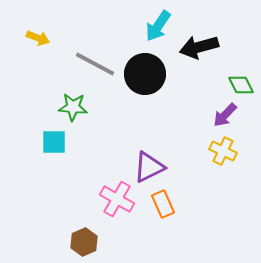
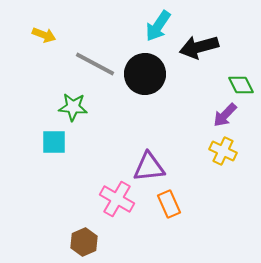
yellow arrow: moved 6 px right, 3 px up
purple triangle: rotated 20 degrees clockwise
orange rectangle: moved 6 px right
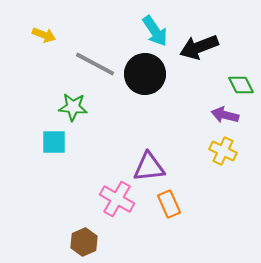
cyan arrow: moved 3 px left, 5 px down; rotated 68 degrees counterclockwise
black arrow: rotated 6 degrees counterclockwise
purple arrow: rotated 60 degrees clockwise
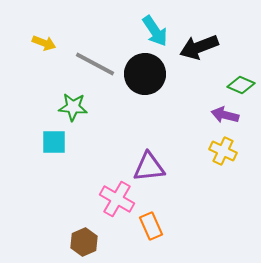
yellow arrow: moved 8 px down
green diamond: rotated 40 degrees counterclockwise
orange rectangle: moved 18 px left, 22 px down
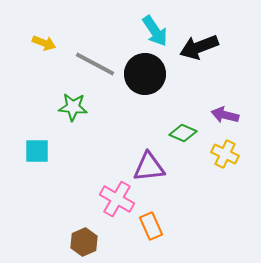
green diamond: moved 58 px left, 48 px down
cyan square: moved 17 px left, 9 px down
yellow cross: moved 2 px right, 3 px down
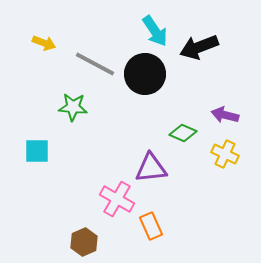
purple triangle: moved 2 px right, 1 px down
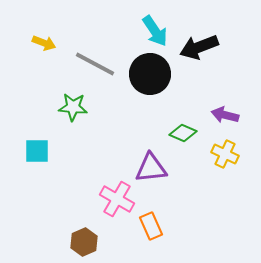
black circle: moved 5 px right
